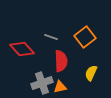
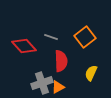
red diamond: moved 2 px right, 3 px up
orange triangle: moved 2 px left; rotated 16 degrees counterclockwise
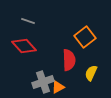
gray line: moved 23 px left, 16 px up
red semicircle: moved 8 px right, 1 px up
gray cross: moved 1 px right, 1 px up
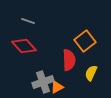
orange square: moved 4 px down
orange triangle: moved 1 px left
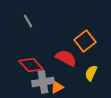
gray line: rotated 40 degrees clockwise
red diamond: moved 7 px right, 19 px down
red semicircle: moved 3 px left, 2 px up; rotated 60 degrees counterclockwise
gray cross: rotated 10 degrees clockwise
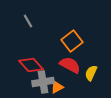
orange square: moved 13 px left
red semicircle: moved 4 px right, 7 px down
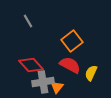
orange triangle: rotated 24 degrees counterclockwise
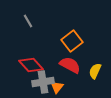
yellow semicircle: moved 4 px right, 2 px up
